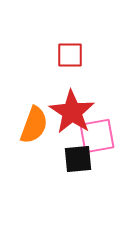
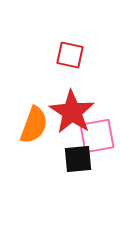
red square: rotated 12 degrees clockwise
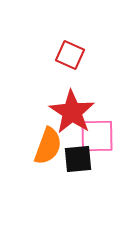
red square: rotated 12 degrees clockwise
orange semicircle: moved 14 px right, 21 px down
pink square: rotated 9 degrees clockwise
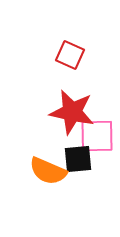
red star: rotated 21 degrees counterclockwise
orange semicircle: moved 25 px down; rotated 93 degrees clockwise
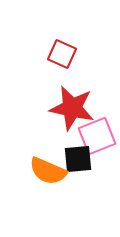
red square: moved 8 px left, 1 px up
red star: moved 4 px up
pink square: rotated 21 degrees counterclockwise
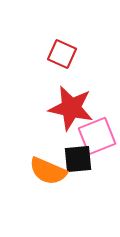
red star: moved 1 px left
